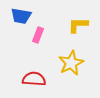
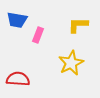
blue trapezoid: moved 4 px left, 4 px down
red semicircle: moved 16 px left
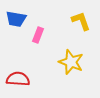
blue trapezoid: moved 1 px left, 1 px up
yellow L-shape: moved 3 px right, 4 px up; rotated 70 degrees clockwise
yellow star: moved 1 px up; rotated 25 degrees counterclockwise
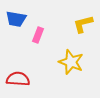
yellow L-shape: moved 2 px right, 3 px down; rotated 85 degrees counterclockwise
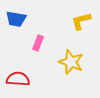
yellow L-shape: moved 2 px left, 3 px up
pink rectangle: moved 8 px down
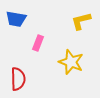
red semicircle: rotated 85 degrees clockwise
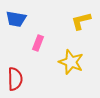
red semicircle: moved 3 px left
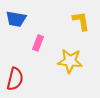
yellow L-shape: rotated 95 degrees clockwise
yellow star: moved 1 px left, 1 px up; rotated 15 degrees counterclockwise
red semicircle: rotated 15 degrees clockwise
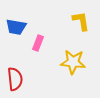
blue trapezoid: moved 8 px down
yellow star: moved 3 px right, 1 px down
red semicircle: rotated 20 degrees counterclockwise
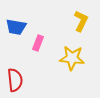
yellow L-shape: rotated 35 degrees clockwise
yellow star: moved 1 px left, 4 px up
red semicircle: moved 1 px down
